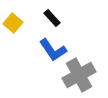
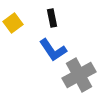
black rectangle: rotated 30 degrees clockwise
yellow square: rotated 12 degrees clockwise
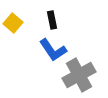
black rectangle: moved 2 px down
yellow square: rotated 12 degrees counterclockwise
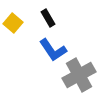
black rectangle: moved 4 px left, 2 px up; rotated 18 degrees counterclockwise
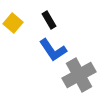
black rectangle: moved 1 px right, 2 px down
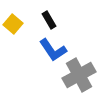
yellow square: moved 1 px down
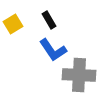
yellow square: rotated 18 degrees clockwise
gray cross: rotated 32 degrees clockwise
